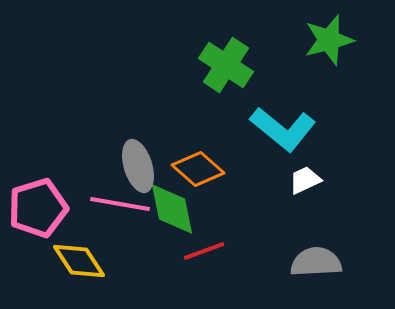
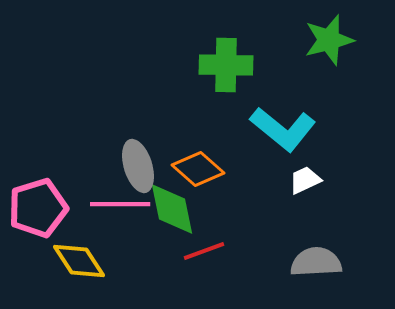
green cross: rotated 32 degrees counterclockwise
pink line: rotated 10 degrees counterclockwise
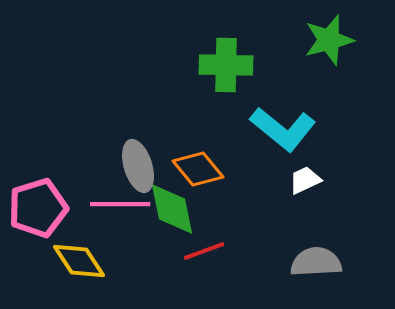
orange diamond: rotated 9 degrees clockwise
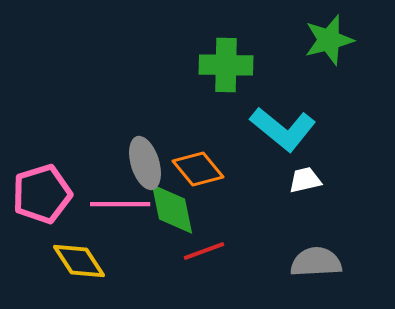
gray ellipse: moved 7 px right, 3 px up
white trapezoid: rotated 12 degrees clockwise
pink pentagon: moved 4 px right, 14 px up
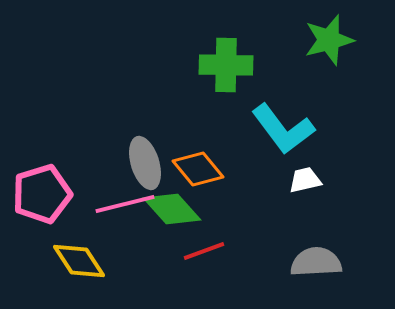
cyan L-shape: rotated 14 degrees clockwise
pink line: moved 5 px right; rotated 14 degrees counterclockwise
green diamond: rotated 30 degrees counterclockwise
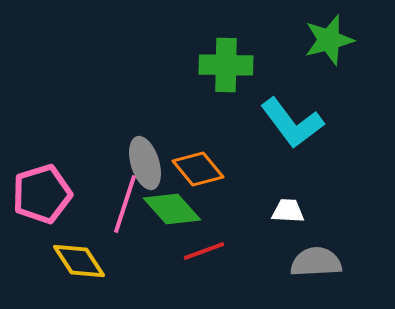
cyan L-shape: moved 9 px right, 6 px up
white trapezoid: moved 17 px left, 31 px down; rotated 16 degrees clockwise
pink line: rotated 58 degrees counterclockwise
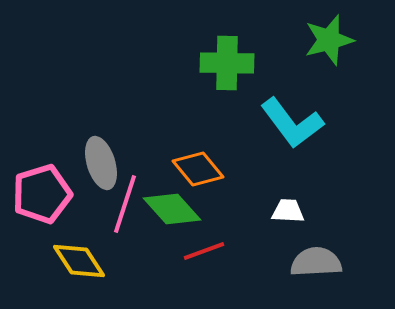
green cross: moved 1 px right, 2 px up
gray ellipse: moved 44 px left
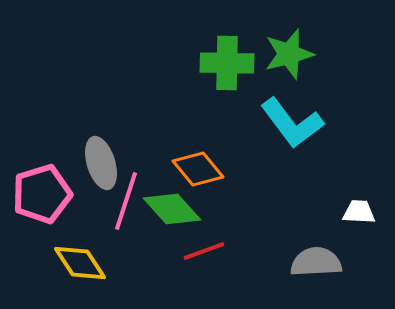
green star: moved 40 px left, 14 px down
pink line: moved 1 px right, 3 px up
white trapezoid: moved 71 px right, 1 px down
yellow diamond: moved 1 px right, 2 px down
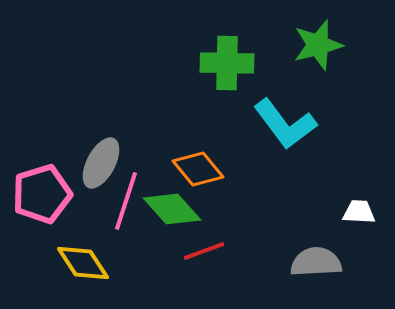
green star: moved 29 px right, 9 px up
cyan L-shape: moved 7 px left, 1 px down
gray ellipse: rotated 45 degrees clockwise
yellow diamond: moved 3 px right
